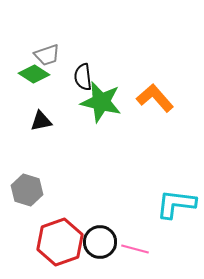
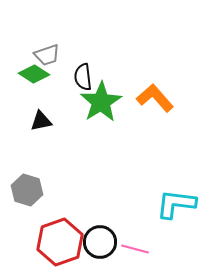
green star: rotated 27 degrees clockwise
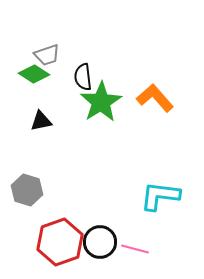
cyan L-shape: moved 16 px left, 8 px up
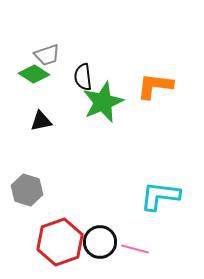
orange L-shape: moved 12 px up; rotated 42 degrees counterclockwise
green star: moved 2 px right; rotated 9 degrees clockwise
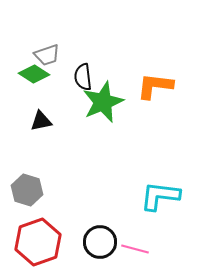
red hexagon: moved 22 px left
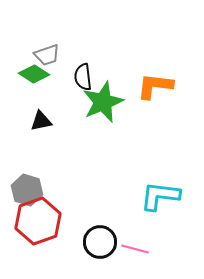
red hexagon: moved 21 px up
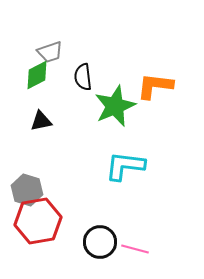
gray trapezoid: moved 3 px right, 3 px up
green diamond: moved 3 px right, 1 px down; rotated 60 degrees counterclockwise
green star: moved 12 px right, 4 px down
cyan L-shape: moved 35 px left, 30 px up
red hexagon: rotated 9 degrees clockwise
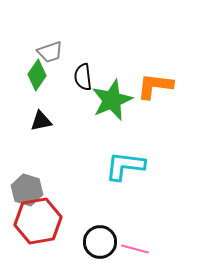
green diamond: rotated 28 degrees counterclockwise
green star: moved 3 px left, 6 px up
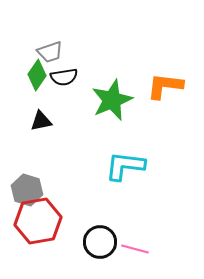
black semicircle: moved 19 px left; rotated 92 degrees counterclockwise
orange L-shape: moved 10 px right
